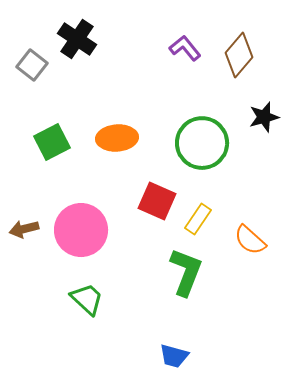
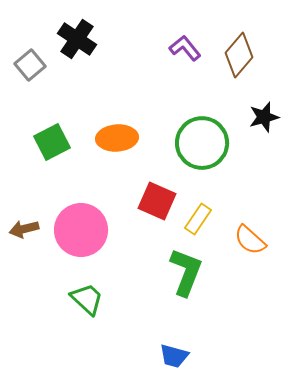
gray square: moved 2 px left; rotated 12 degrees clockwise
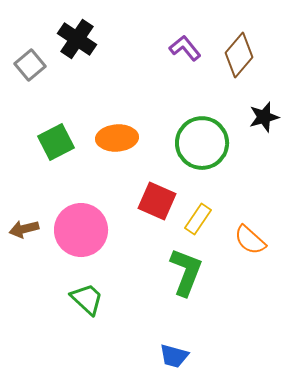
green square: moved 4 px right
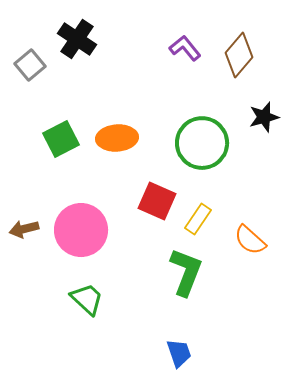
green square: moved 5 px right, 3 px up
blue trapezoid: moved 5 px right, 3 px up; rotated 124 degrees counterclockwise
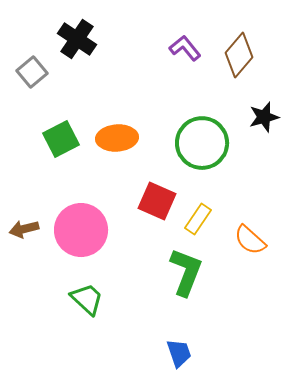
gray square: moved 2 px right, 7 px down
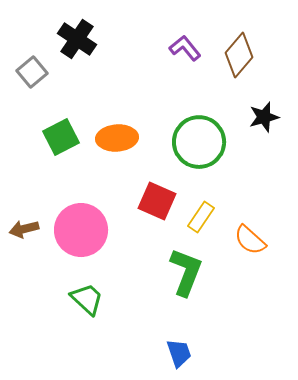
green square: moved 2 px up
green circle: moved 3 px left, 1 px up
yellow rectangle: moved 3 px right, 2 px up
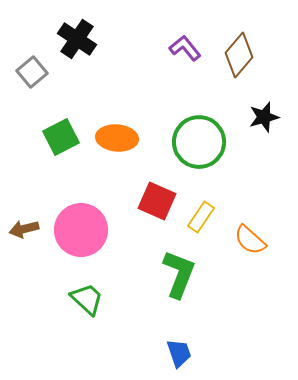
orange ellipse: rotated 9 degrees clockwise
green L-shape: moved 7 px left, 2 px down
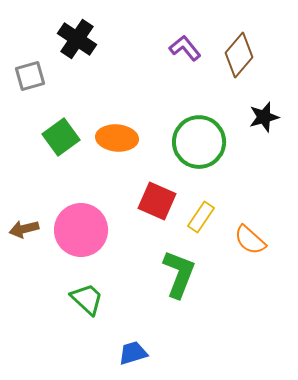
gray square: moved 2 px left, 4 px down; rotated 24 degrees clockwise
green square: rotated 9 degrees counterclockwise
blue trapezoid: moved 46 px left; rotated 88 degrees counterclockwise
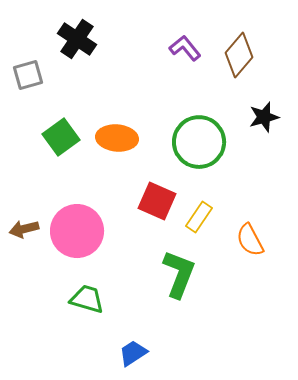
gray square: moved 2 px left, 1 px up
yellow rectangle: moved 2 px left
pink circle: moved 4 px left, 1 px down
orange semicircle: rotated 20 degrees clockwise
green trapezoid: rotated 27 degrees counterclockwise
blue trapezoid: rotated 16 degrees counterclockwise
